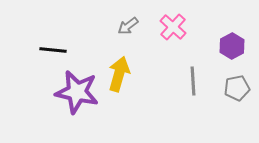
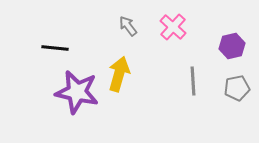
gray arrow: rotated 90 degrees clockwise
purple hexagon: rotated 15 degrees clockwise
black line: moved 2 px right, 2 px up
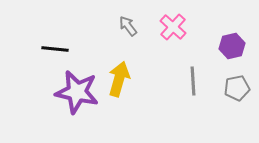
black line: moved 1 px down
yellow arrow: moved 5 px down
